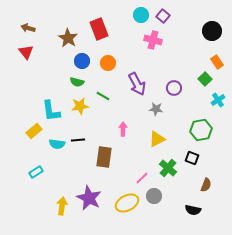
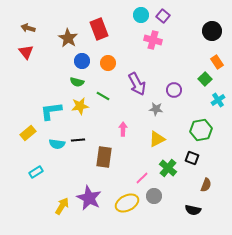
purple circle: moved 2 px down
cyan L-shape: rotated 90 degrees clockwise
yellow rectangle: moved 6 px left, 2 px down
yellow arrow: rotated 24 degrees clockwise
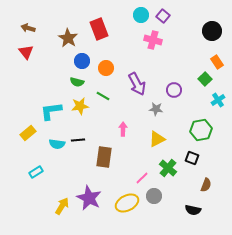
orange circle: moved 2 px left, 5 px down
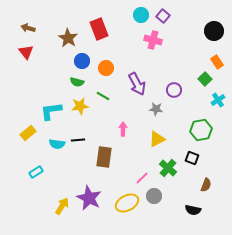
black circle: moved 2 px right
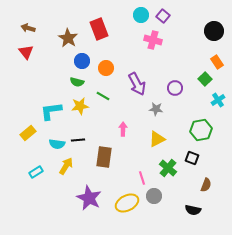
purple circle: moved 1 px right, 2 px up
pink line: rotated 64 degrees counterclockwise
yellow arrow: moved 4 px right, 40 px up
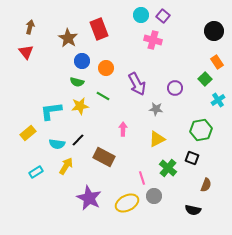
brown arrow: moved 2 px right, 1 px up; rotated 88 degrees clockwise
black line: rotated 40 degrees counterclockwise
brown rectangle: rotated 70 degrees counterclockwise
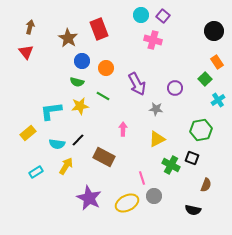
green cross: moved 3 px right, 3 px up; rotated 12 degrees counterclockwise
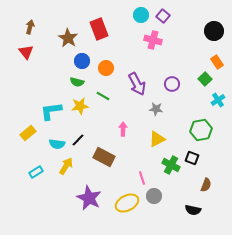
purple circle: moved 3 px left, 4 px up
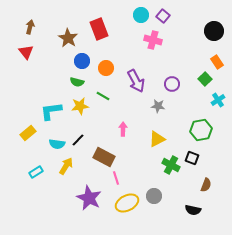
purple arrow: moved 1 px left, 3 px up
gray star: moved 2 px right, 3 px up
pink line: moved 26 px left
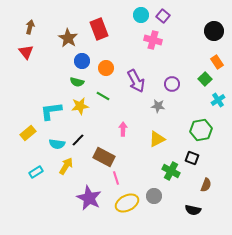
green cross: moved 6 px down
